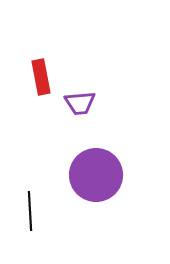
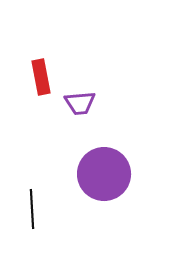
purple circle: moved 8 px right, 1 px up
black line: moved 2 px right, 2 px up
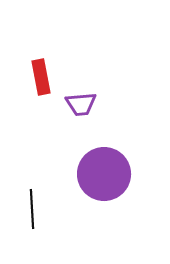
purple trapezoid: moved 1 px right, 1 px down
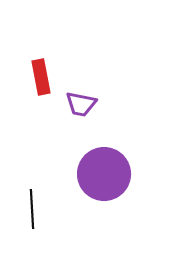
purple trapezoid: rotated 16 degrees clockwise
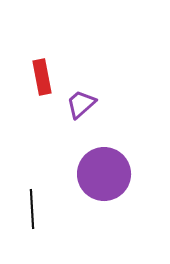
red rectangle: moved 1 px right
purple trapezoid: rotated 128 degrees clockwise
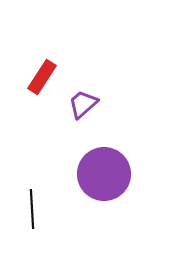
red rectangle: rotated 44 degrees clockwise
purple trapezoid: moved 2 px right
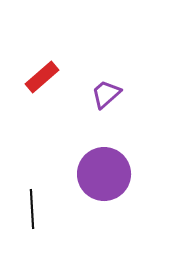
red rectangle: rotated 16 degrees clockwise
purple trapezoid: moved 23 px right, 10 px up
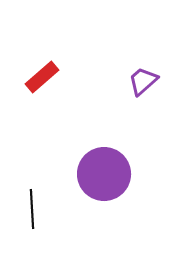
purple trapezoid: moved 37 px right, 13 px up
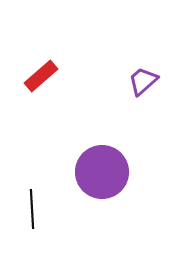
red rectangle: moved 1 px left, 1 px up
purple circle: moved 2 px left, 2 px up
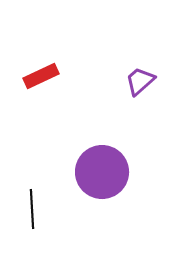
red rectangle: rotated 16 degrees clockwise
purple trapezoid: moved 3 px left
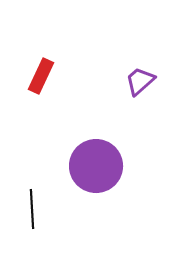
red rectangle: rotated 40 degrees counterclockwise
purple circle: moved 6 px left, 6 px up
